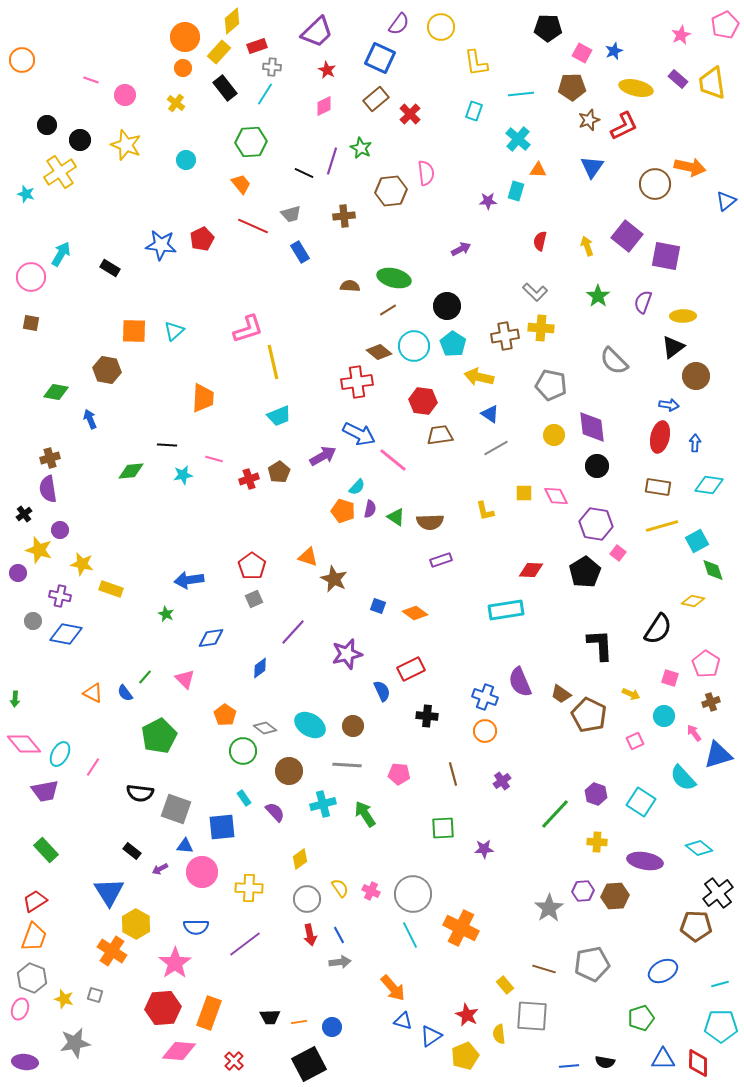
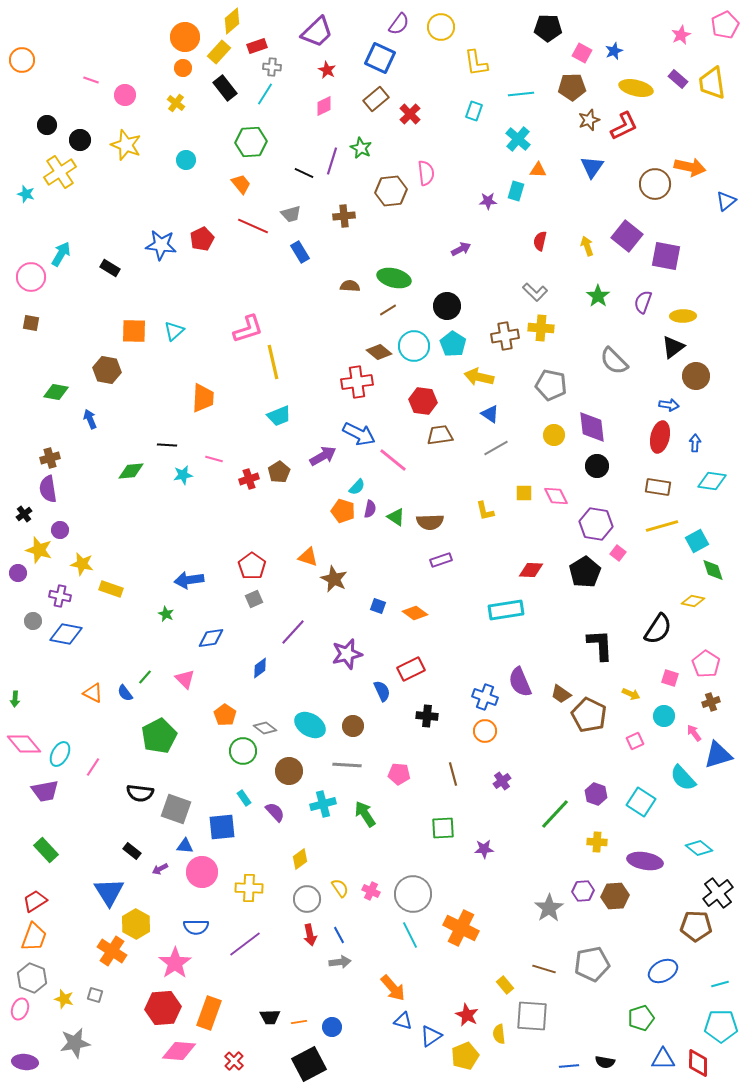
cyan diamond at (709, 485): moved 3 px right, 4 px up
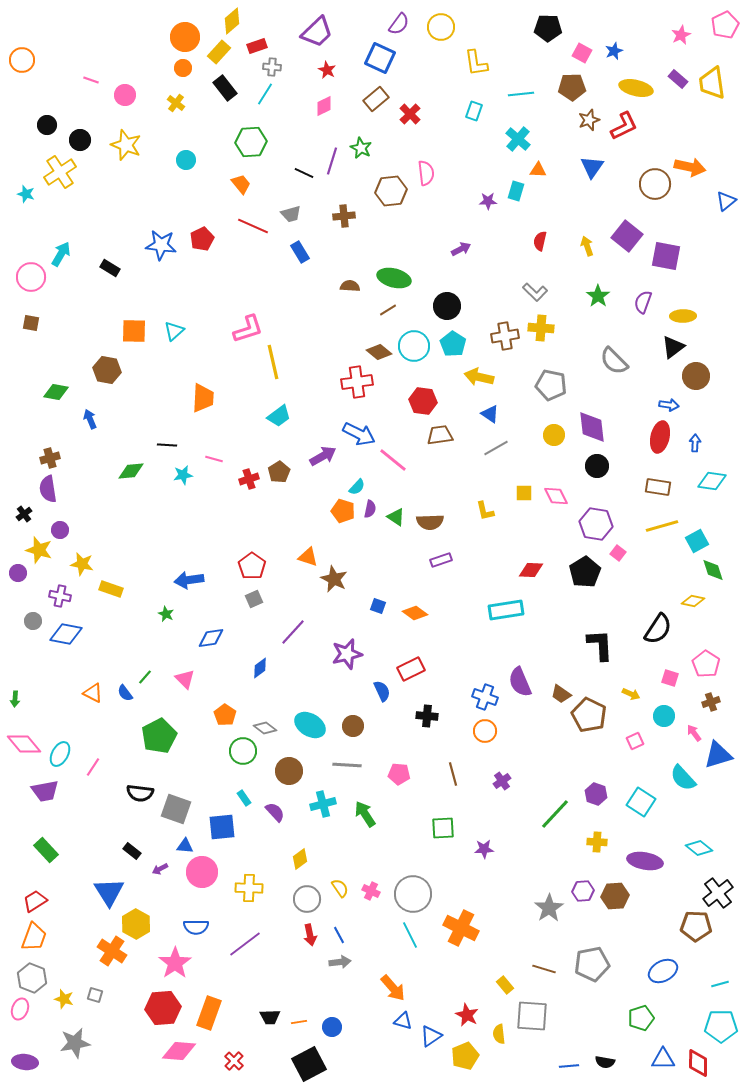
cyan trapezoid at (279, 416): rotated 15 degrees counterclockwise
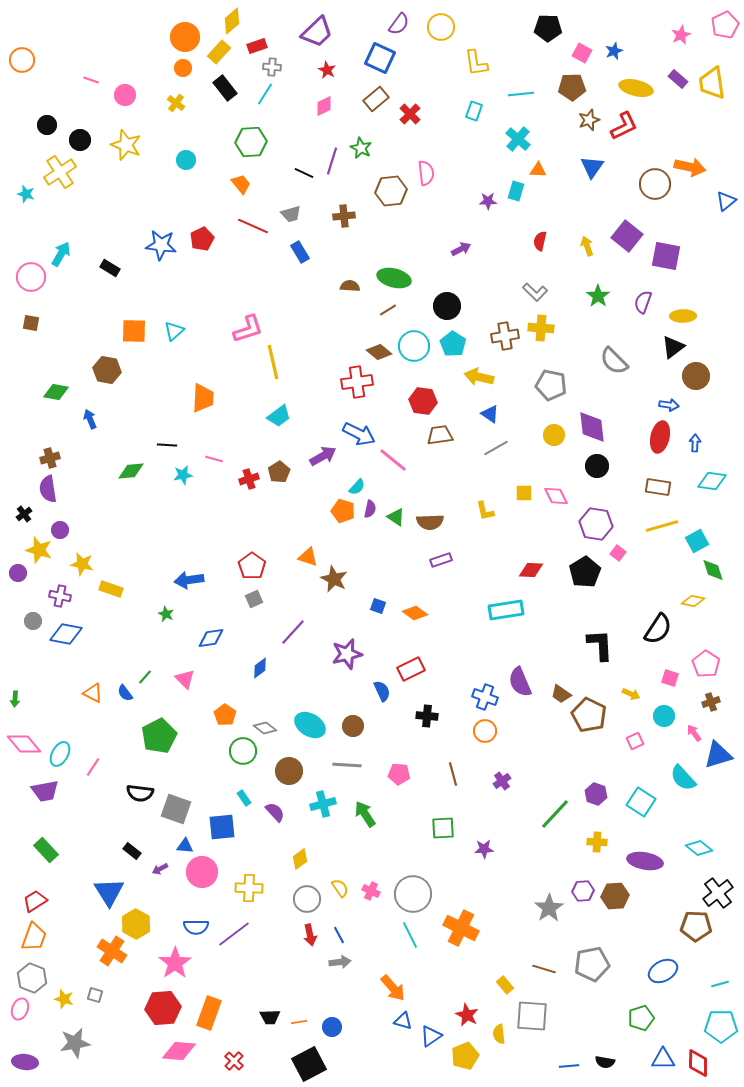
purple line at (245, 944): moved 11 px left, 10 px up
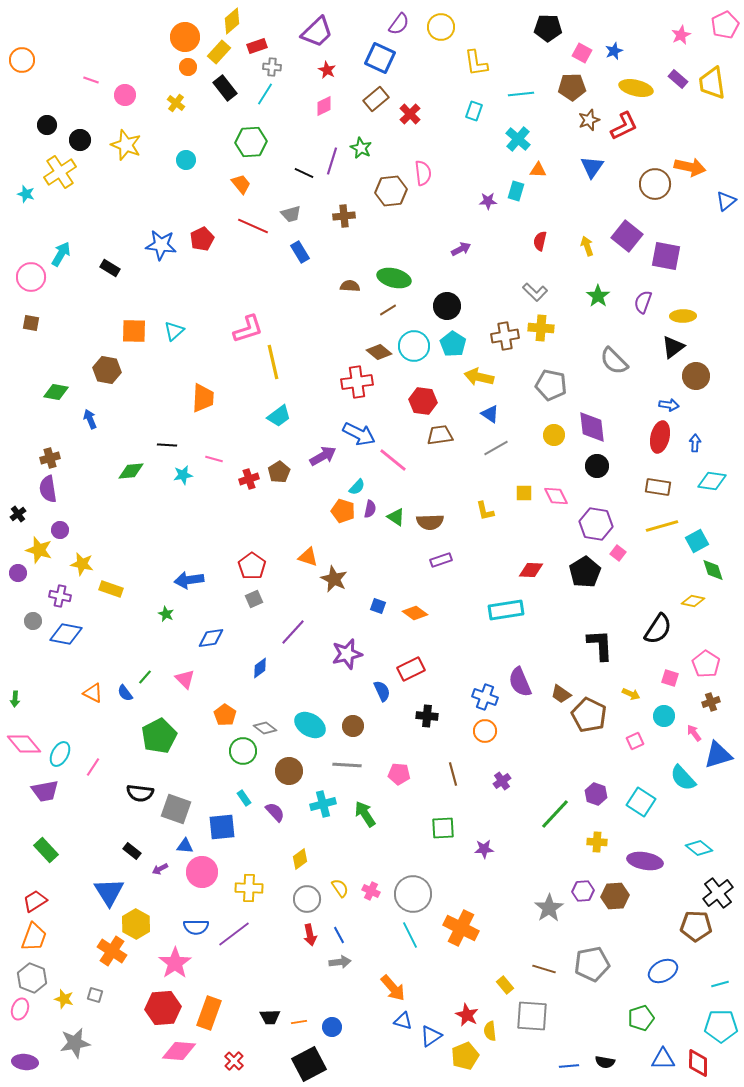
orange circle at (183, 68): moved 5 px right, 1 px up
pink semicircle at (426, 173): moved 3 px left
black cross at (24, 514): moved 6 px left
yellow semicircle at (499, 1034): moved 9 px left, 3 px up
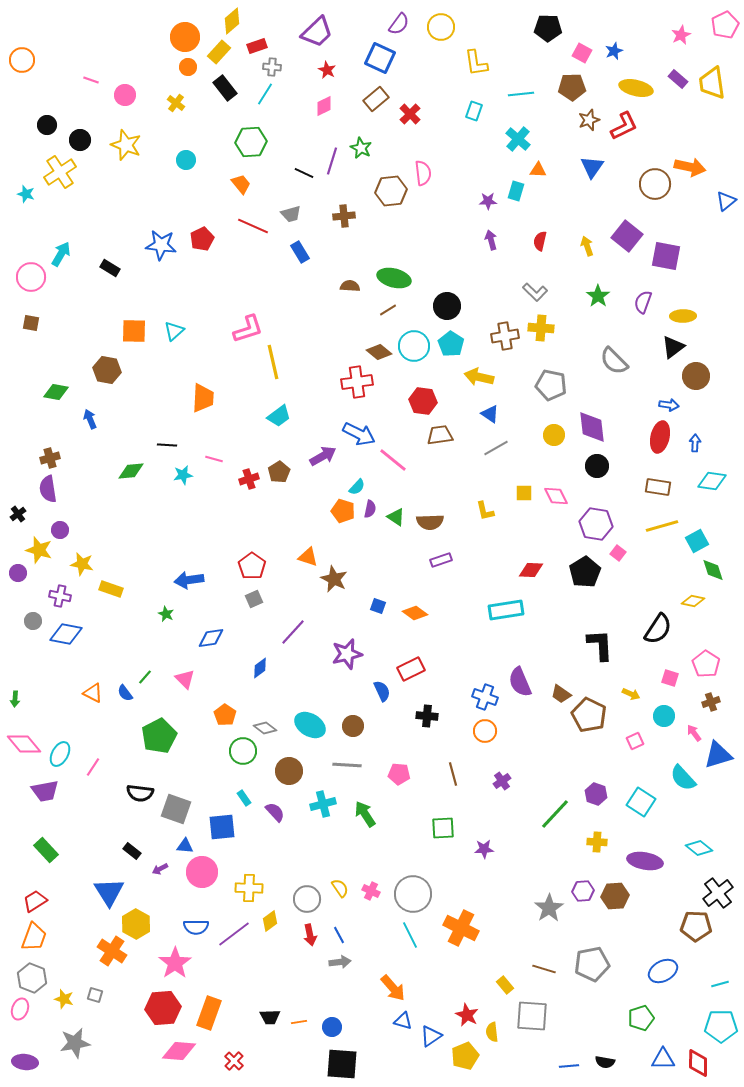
purple arrow at (461, 249): moved 30 px right, 9 px up; rotated 78 degrees counterclockwise
cyan pentagon at (453, 344): moved 2 px left
yellow diamond at (300, 859): moved 30 px left, 62 px down
yellow semicircle at (490, 1031): moved 2 px right, 1 px down
black square at (309, 1064): moved 33 px right; rotated 32 degrees clockwise
